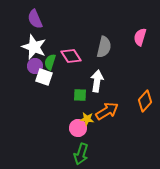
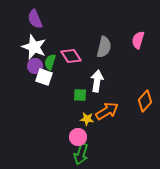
pink semicircle: moved 2 px left, 3 px down
pink circle: moved 9 px down
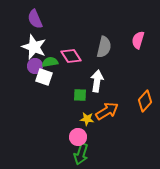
green semicircle: rotated 63 degrees clockwise
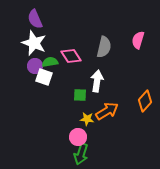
white star: moved 4 px up
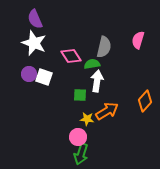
green semicircle: moved 42 px right, 2 px down
purple circle: moved 6 px left, 8 px down
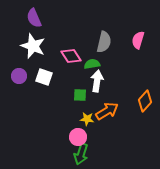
purple semicircle: moved 1 px left, 1 px up
white star: moved 1 px left, 3 px down
gray semicircle: moved 5 px up
purple circle: moved 10 px left, 2 px down
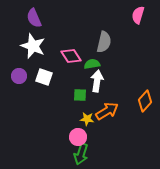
pink semicircle: moved 25 px up
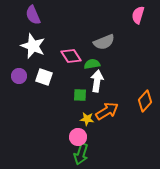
purple semicircle: moved 1 px left, 3 px up
gray semicircle: rotated 55 degrees clockwise
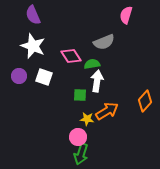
pink semicircle: moved 12 px left
